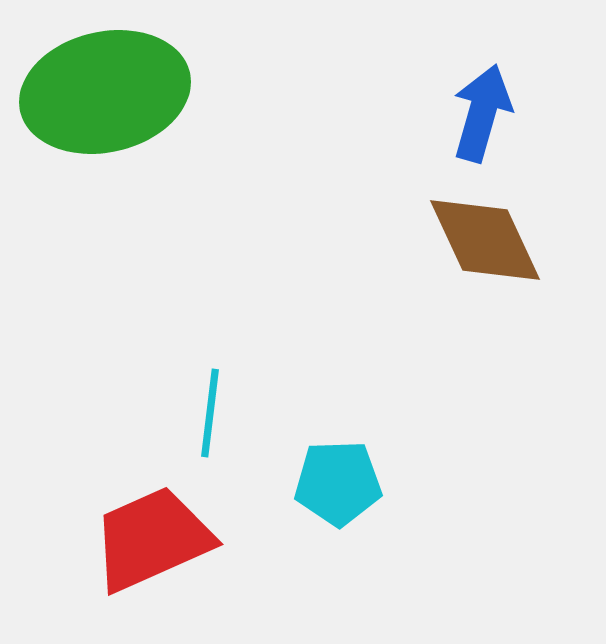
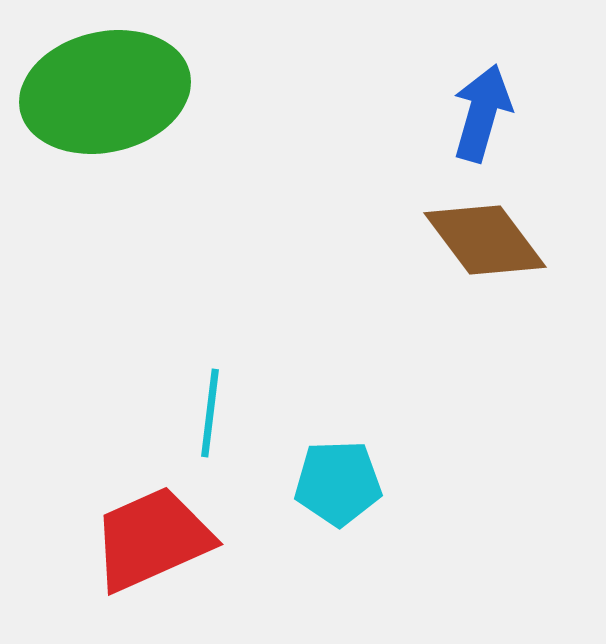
brown diamond: rotated 12 degrees counterclockwise
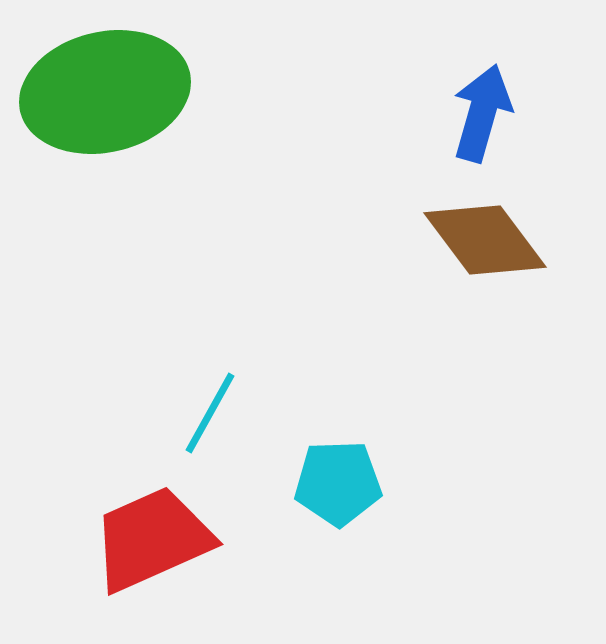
cyan line: rotated 22 degrees clockwise
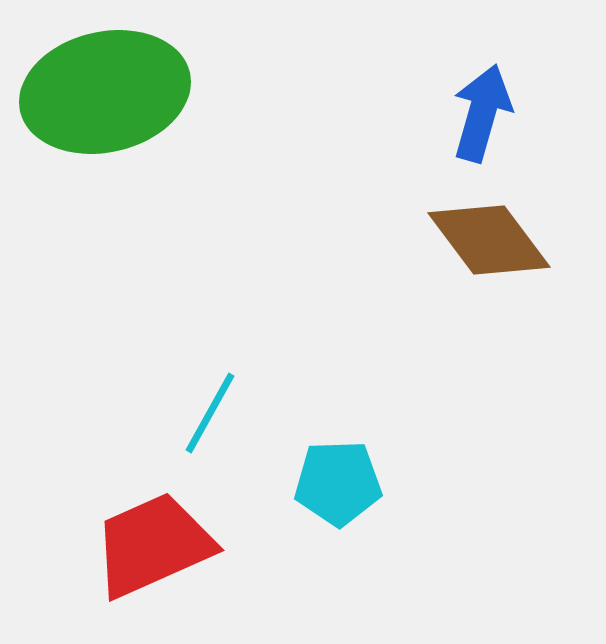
brown diamond: moved 4 px right
red trapezoid: moved 1 px right, 6 px down
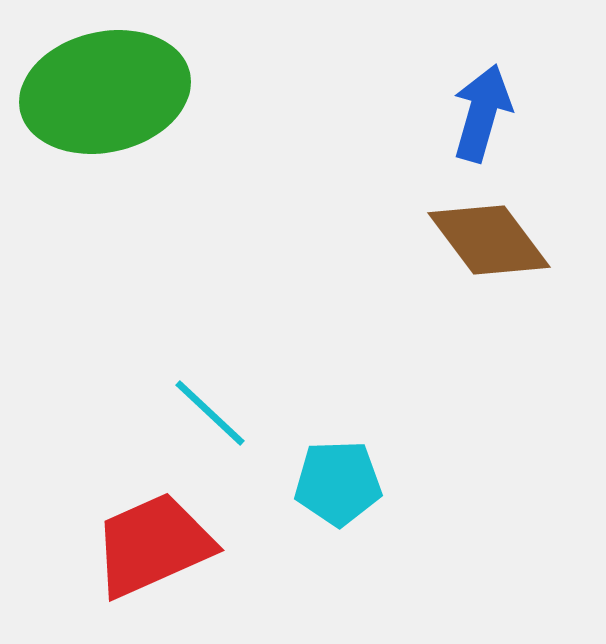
cyan line: rotated 76 degrees counterclockwise
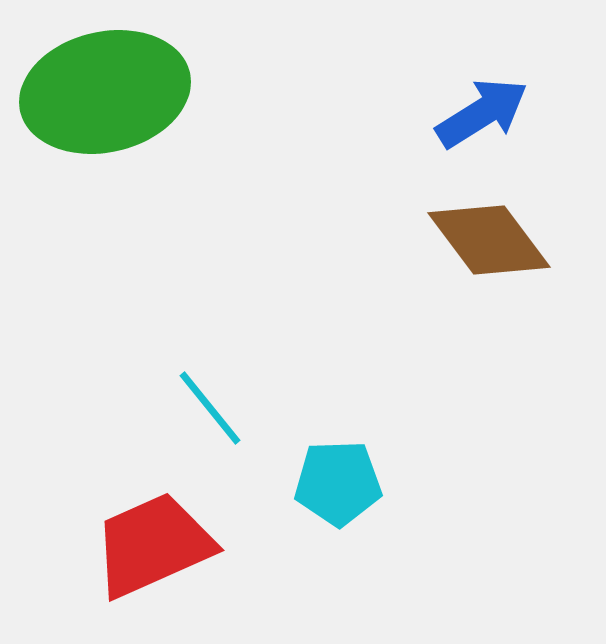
blue arrow: rotated 42 degrees clockwise
cyan line: moved 5 px up; rotated 8 degrees clockwise
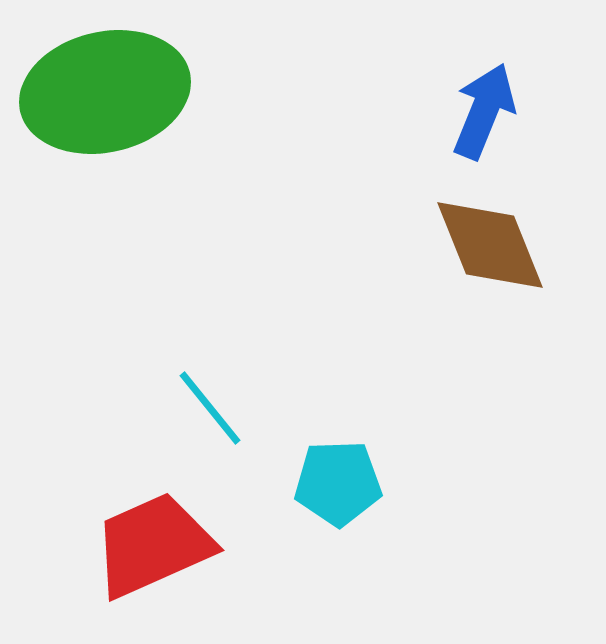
blue arrow: moved 2 px right, 2 px up; rotated 36 degrees counterclockwise
brown diamond: moved 1 px right, 5 px down; rotated 15 degrees clockwise
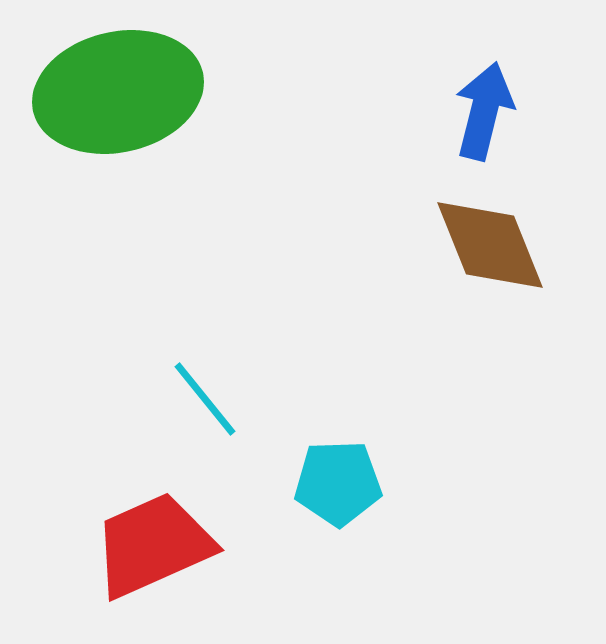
green ellipse: moved 13 px right
blue arrow: rotated 8 degrees counterclockwise
cyan line: moved 5 px left, 9 px up
